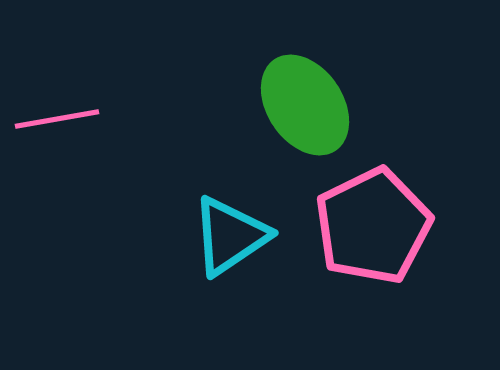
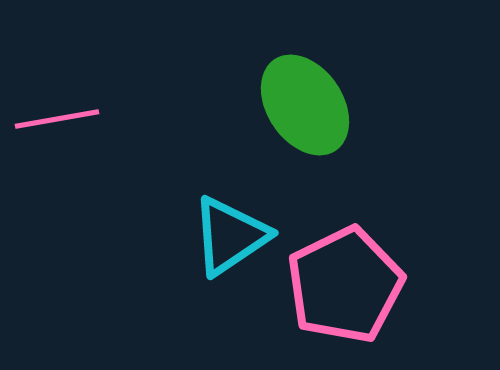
pink pentagon: moved 28 px left, 59 px down
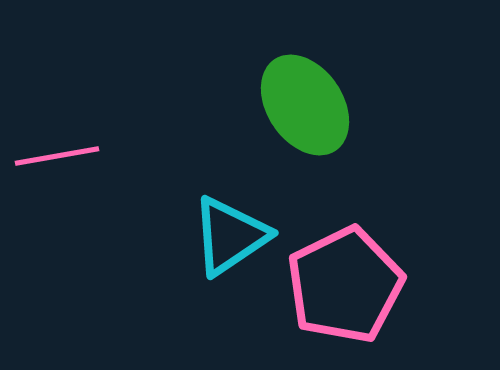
pink line: moved 37 px down
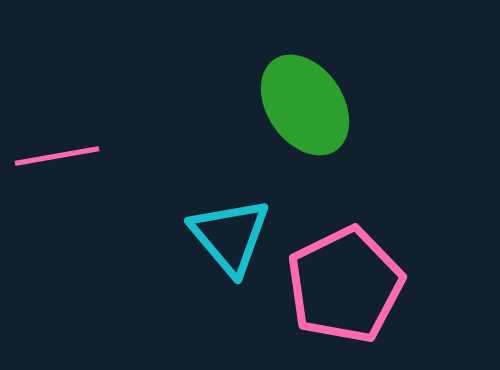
cyan triangle: rotated 36 degrees counterclockwise
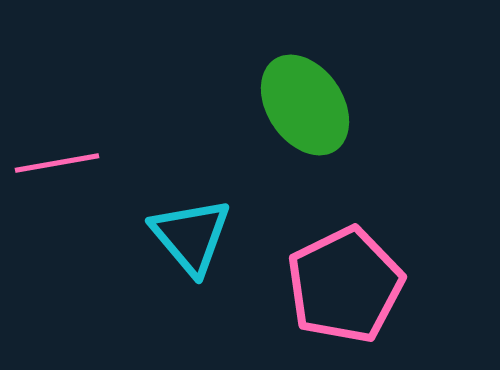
pink line: moved 7 px down
cyan triangle: moved 39 px left
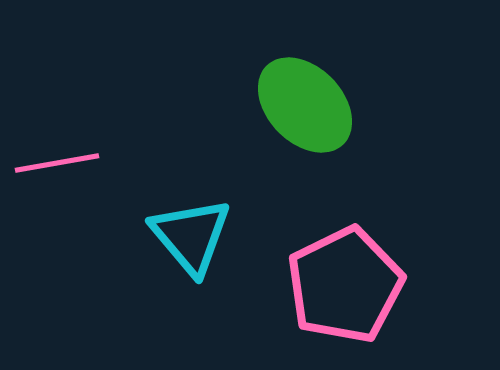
green ellipse: rotated 10 degrees counterclockwise
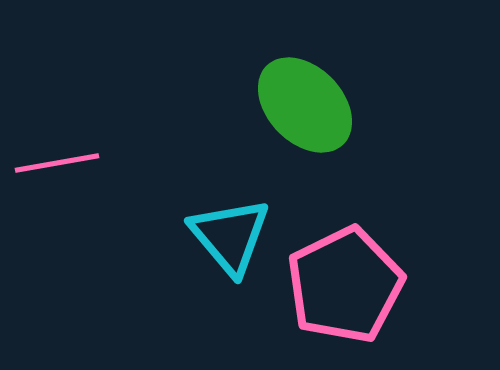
cyan triangle: moved 39 px right
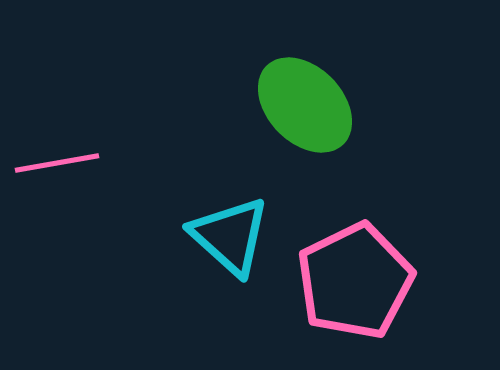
cyan triangle: rotated 8 degrees counterclockwise
pink pentagon: moved 10 px right, 4 px up
